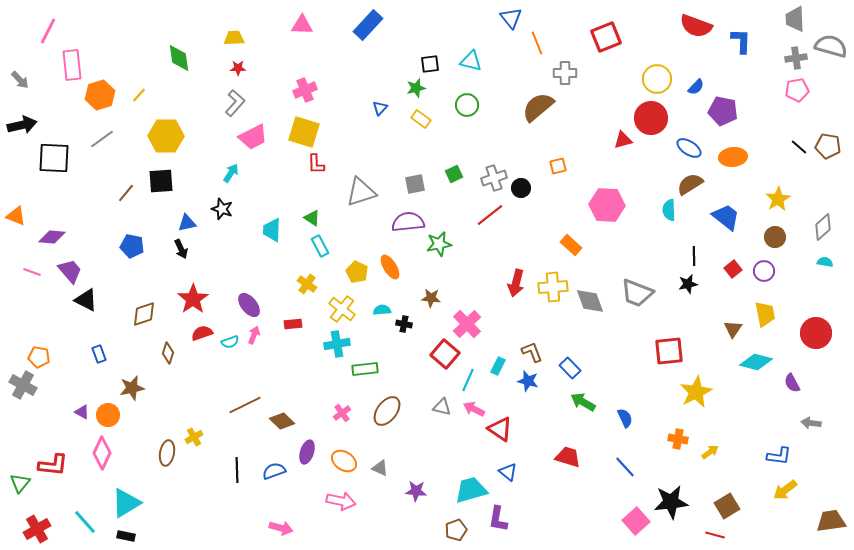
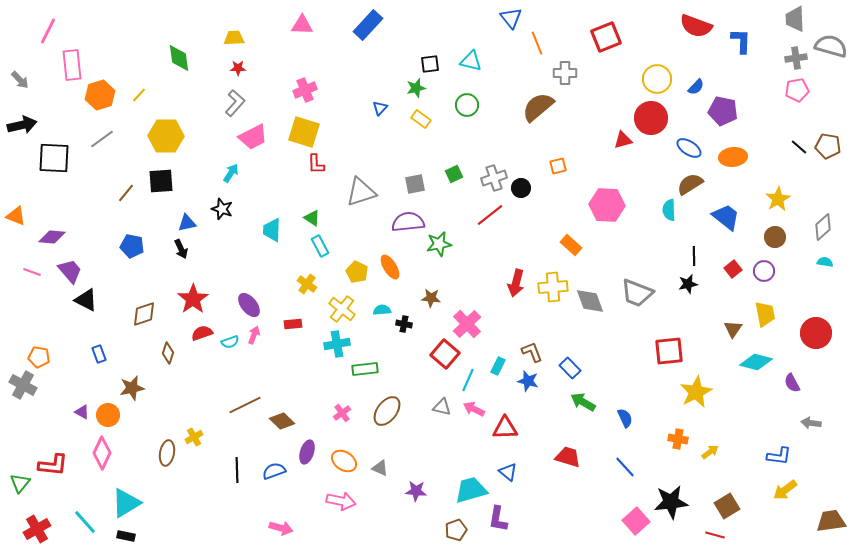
red triangle at (500, 429): moved 5 px right, 1 px up; rotated 36 degrees counterclockwise
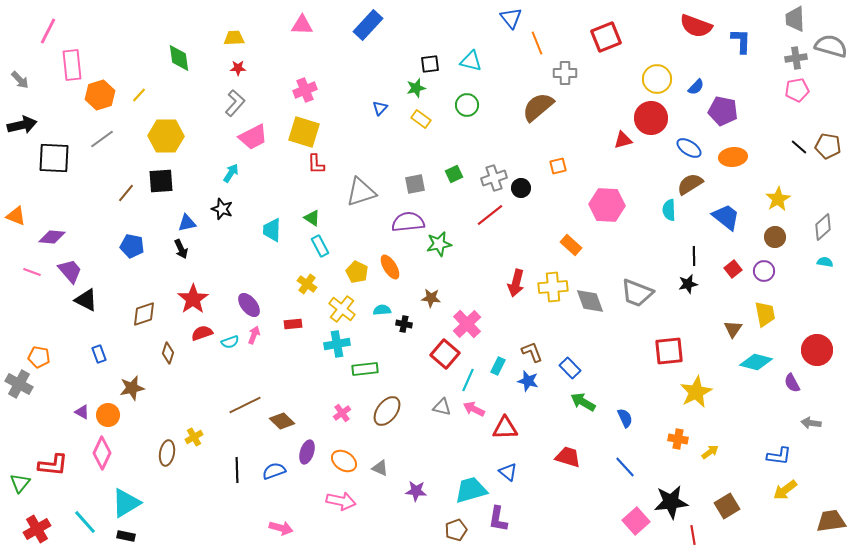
red circle at (816, 333): moved 1 px right, 17 px down
gray cross at (23, 385): moved 4 px left, 1 px up
red line at (715, 535): moved 22 px left; rotated 66 degrees clockwise
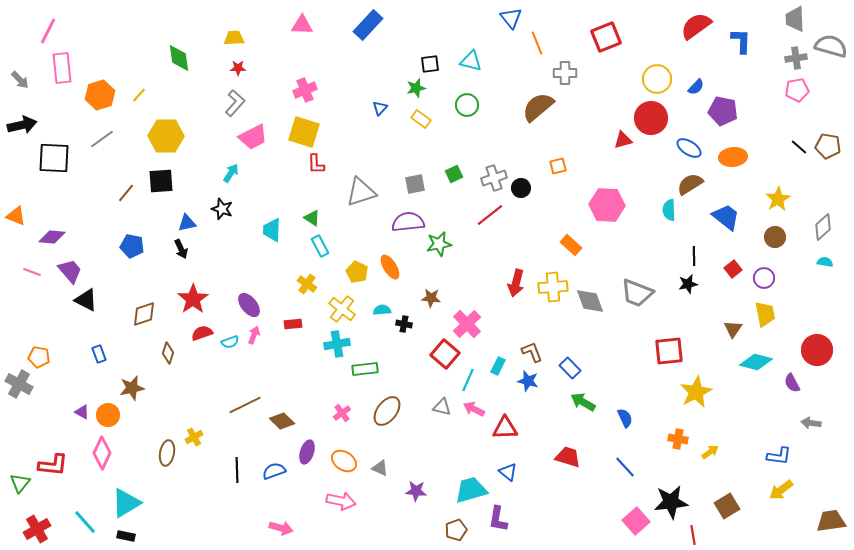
red semicircle at (696, 26): rotated 124 degrees clockwise
pink rectangle at (72, 65): moved 10 px left, 3 px down
purple circle at (764, 271): moved 7 px down
yellow arrow at (785, 490): moved 4 px left
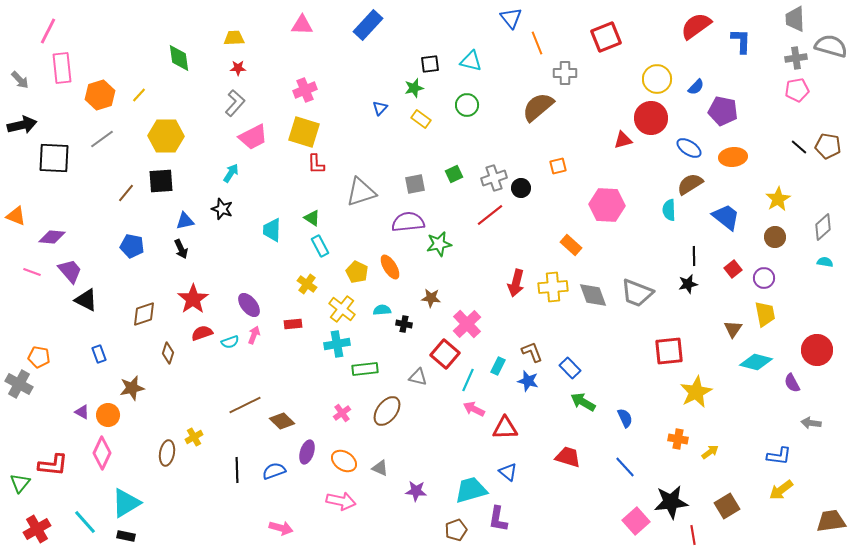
green star at (416, 88): moved 2 px left
blue triangle at (187, 223): moved 2 px left, 2 px up
gray diamond at (590, 301): moved 3 px right, 6 px up
gray triangle at (442, 407): moved 24 px left, 30 px up
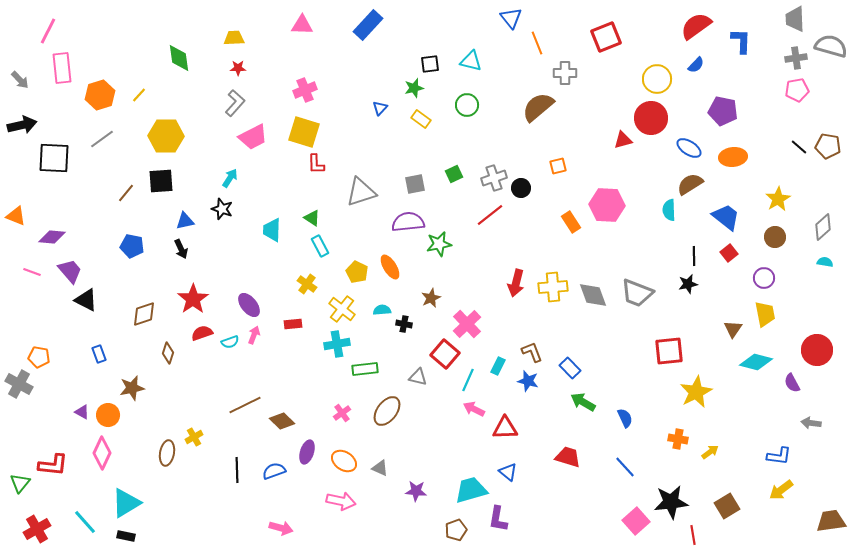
blue semicircle at (696, 87): moved 22 px up
cyan arrow at (231, 173): moved 1 px left, 5 px down
orange rectangle at (571, 245): moved 23 px up; rotated 15 degrees clockwise
red square at (733, 269): moved 4 px left, 16 px up
brown star at (431, 298): rotated 30 degrees counterclockwise
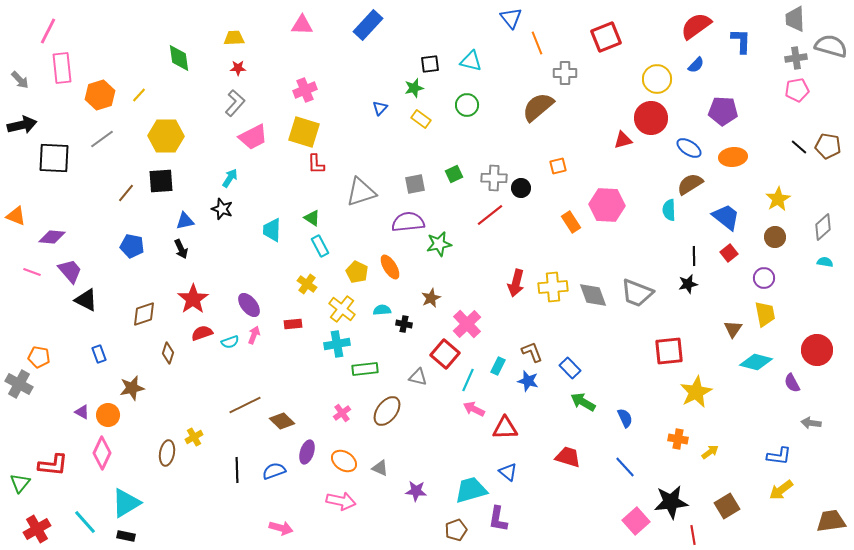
purple pentagon at (723, 111): rotated 8 degrees counterclockwise
gray cross at (494, 178): rotated 20 degrees clockwise
